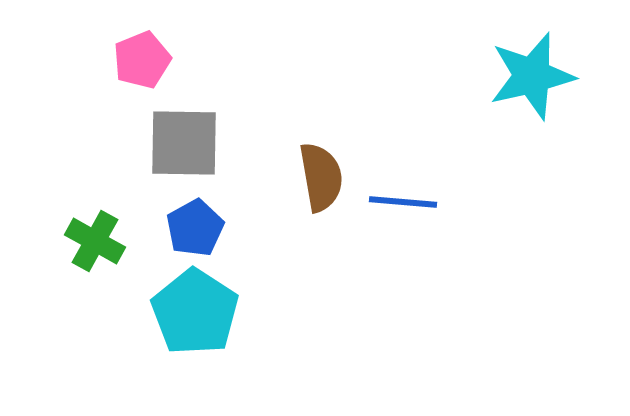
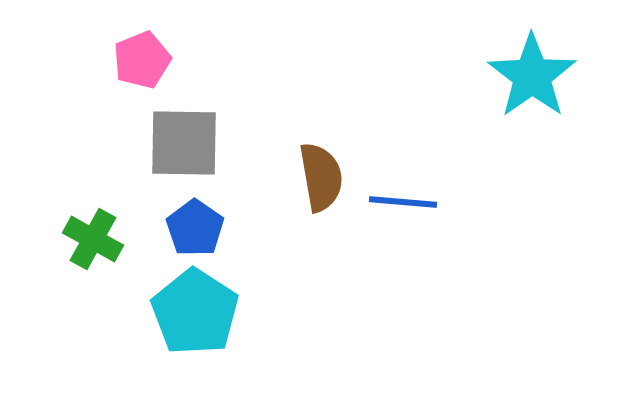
cyan star: rotated 22 degrees counterclockwise
blue pentagon: rotated 8 degrees counterclockwise
green cross: moved 2 px left, 2 px up
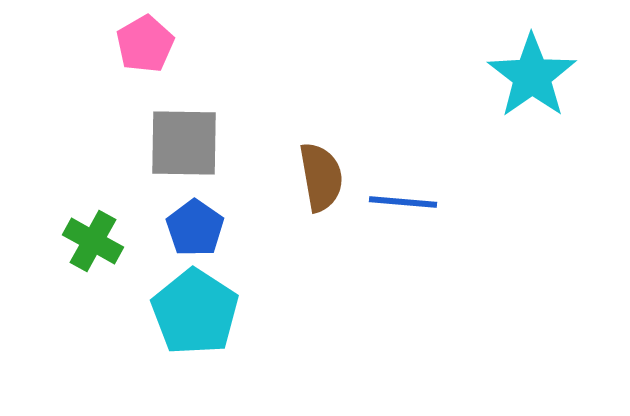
pink pentagon: moved 3 px right, 16 px up; rotated 8 degrees counterclockwise
green cross: moved 2 px down
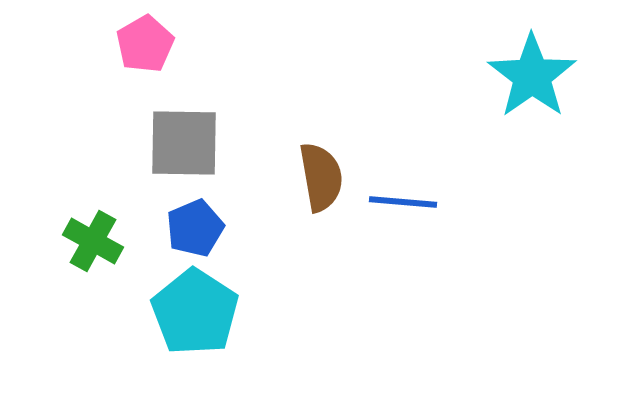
blue pentagon: rotated 14 degrees clockwise
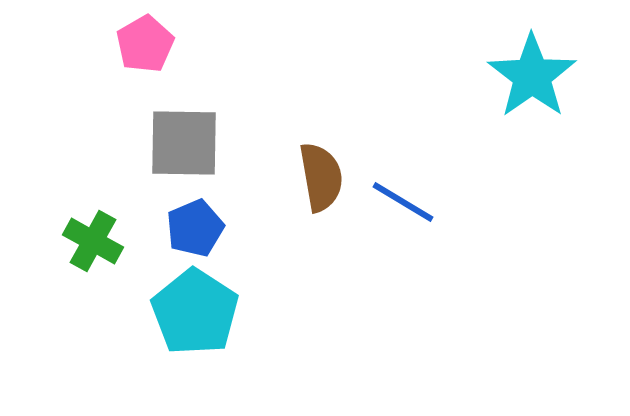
blue line: rotated 26 degrees clockwise
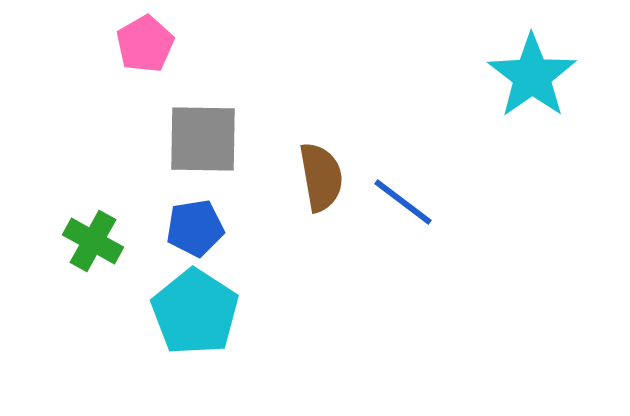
gray square: moved 19 px right, 4 px up
blue line: rotated 6 degrees clockwise
blue pentagon: rotated 14 degrees clockwise
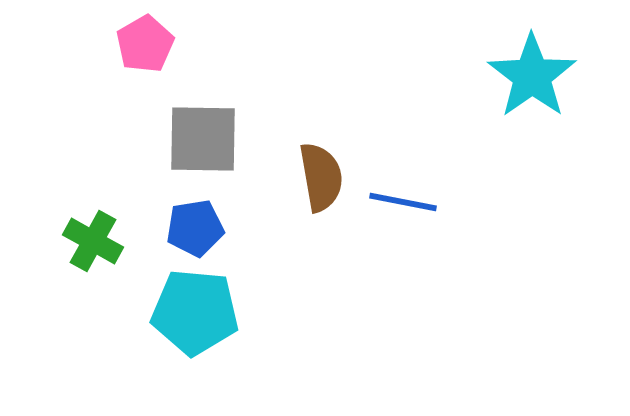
blue line: rotated 26 degrees counterclockwise
cyan pentagon: rotated 28 degrees counterclockwise
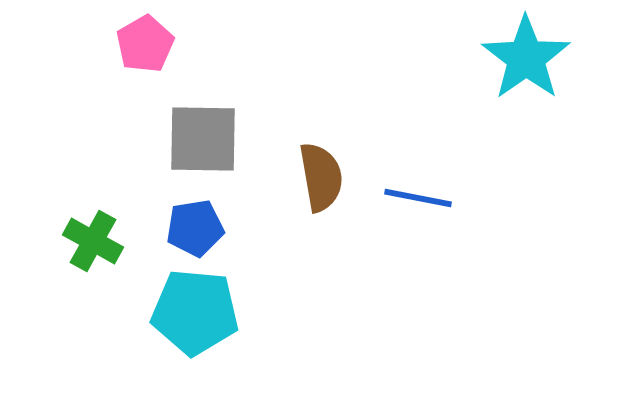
cyan star: moved 6 px left, 18 px up
blue line: moved 15 px right, 4 px up
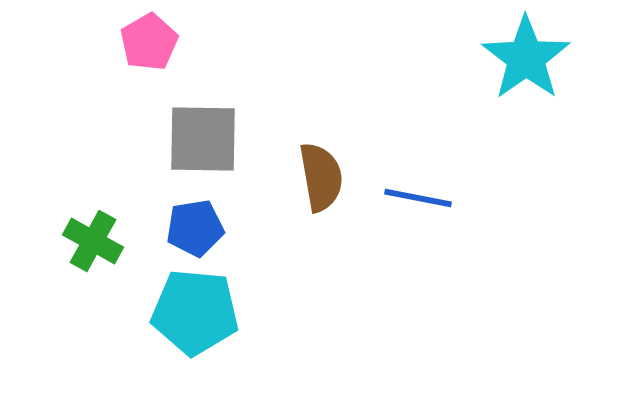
pink pentagon: moved 4 px right, 2 px up
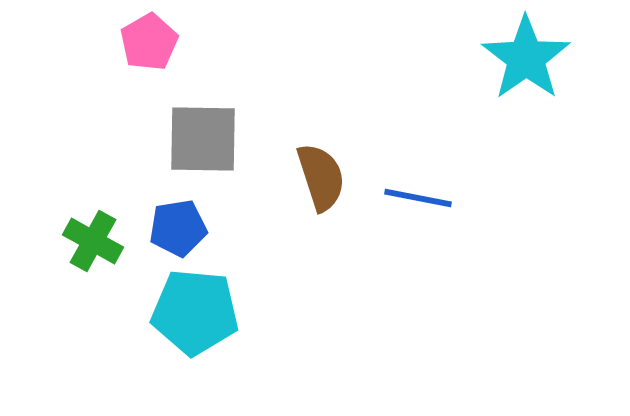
brown semicircle: rotated 8 degrees counterclockwise
blue pentagon: moved 17 px left
